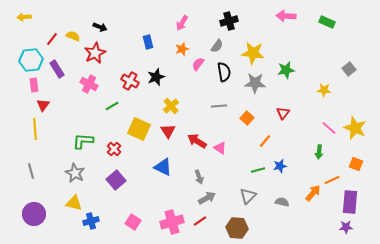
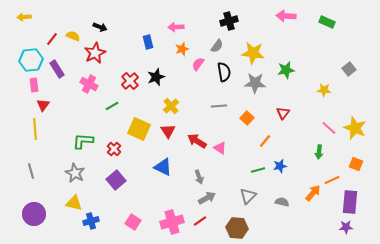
pink arrow at (182, 23): moved 6 px left, 4 px down; rotated 56 degrees clockwise
red cross at (130, 81): rotated 18 degrees clockwise
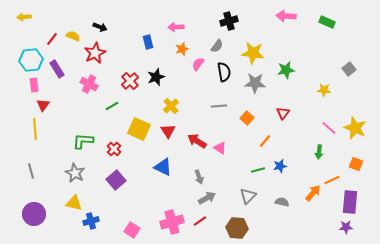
pink square at (133, 222): moved 1 px left, 8 px down
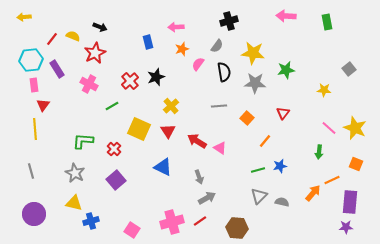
green rectangle at (327, 22): rotated 56 degrees clockwise
gray triangle at (248, 196): moved 11 px right
